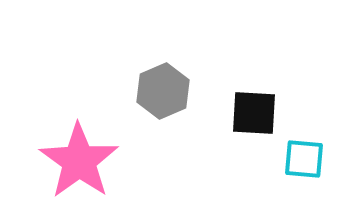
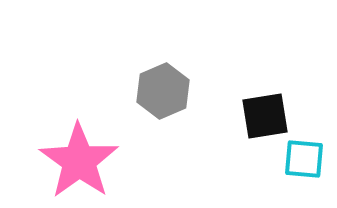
black square: moved 11 px right, 3 px down; rotated 12 degrees counterclockwise
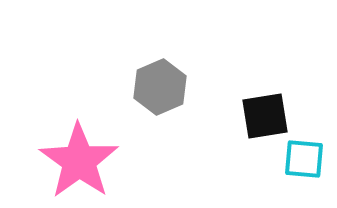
gray hexagon: moved 3 px left, 4 px up
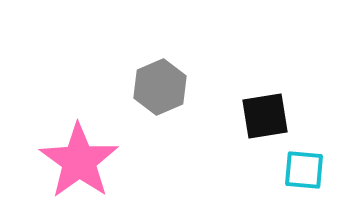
cyan square: moved 11 px down
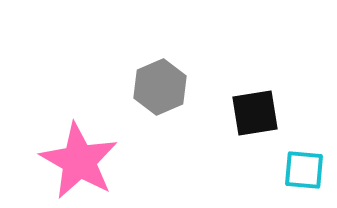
black square: moved 10 px left, 3 px up
pink star: rotated 6 degrees counterclockwise
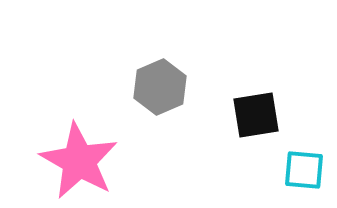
black square: moved 1 px right, 2 px down
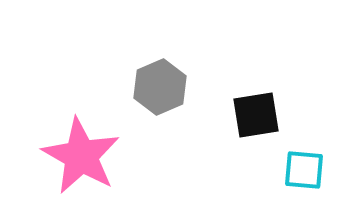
pink star: moved 2 px right, 5 px up
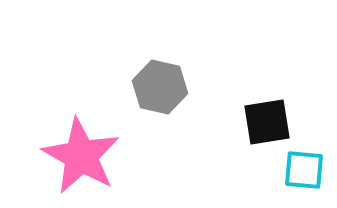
gray hexagon: rotated 24 degrees counterclockwise
black square: moved 11 px right, 7 px down
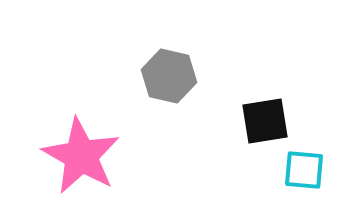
gray hexagon: moved 9 px right, 11 px up
black square: moved 2 px left, 1 px up
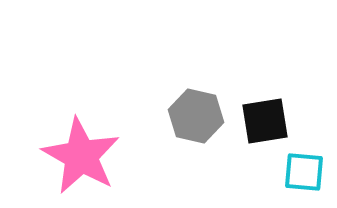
gray hexagon: moved 27 px right, 40 px down
cyan square: moved 2 px down
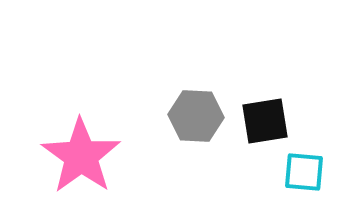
gray hexagon: rotated 10 degrees counterclockwise
pink star: rotated 6 degrees clockwise
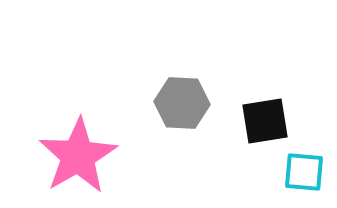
gray hexagon: moved 14 px left, 13 px up
pink star: moved 3 px left; rotated 6 degrees clockwise
